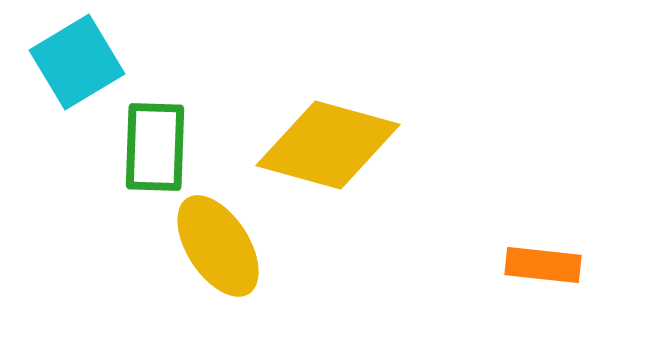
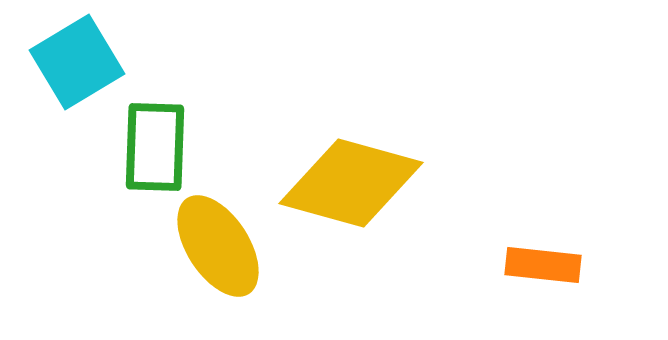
yellow diamond: moved 23 px right, 38 px down
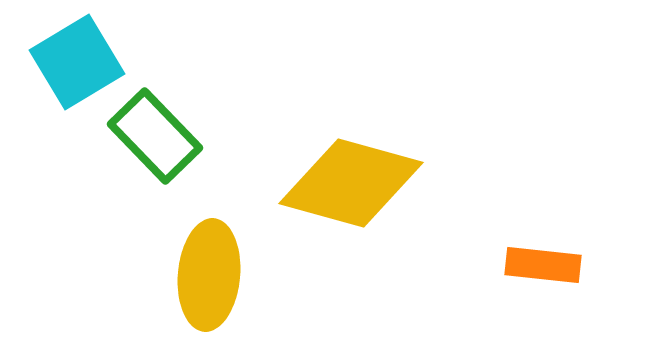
green rectangle: moved 11 px up; rotated 46 degrees counterclockwise
yellow ellipse: moved 9 px left, 29 px down; rotated 38 degrees clockwise
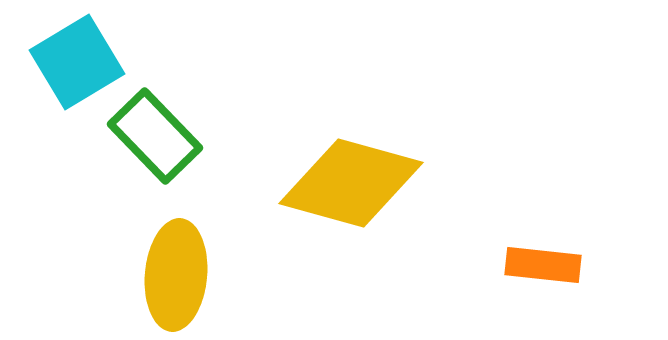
yellow ellipse: moved 33 px left
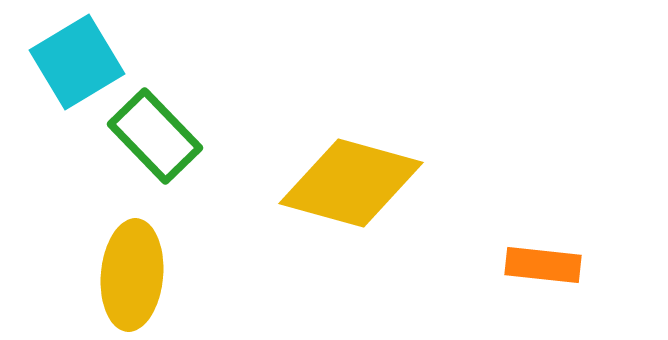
yellow ellipse: moved 44 px left
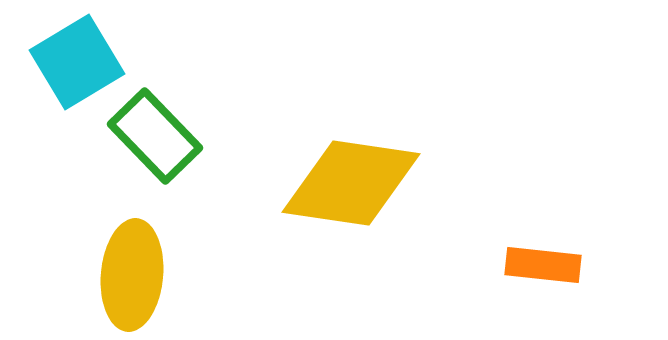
yellow diamond: rotated 7 degrees counterclockwise
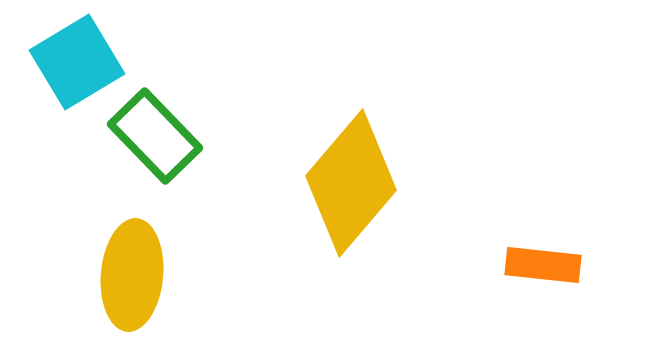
yellow diamond: rotated 58 degrees counterclockwise
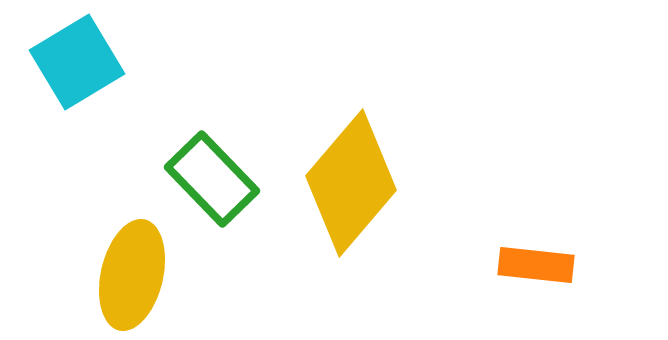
green rectangle: moved 57 px right, 43 px down
orange rectangle: moved 7 px left
yellow ellipse: rotated 8 degrees clockwise
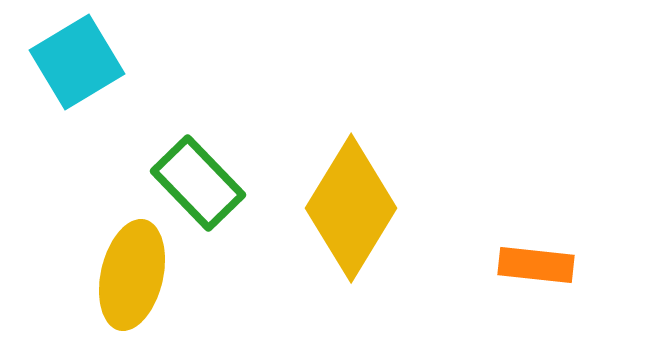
green rectangle: moved 14 px left, 4 px down
yellow diamond: moved 25 px down; rotated 9 degrees counterclockwise
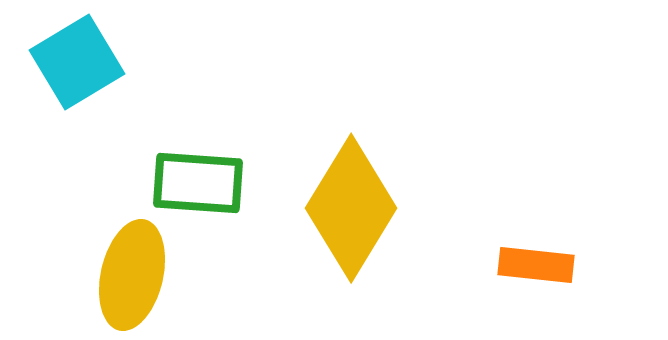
green rectangle: rotated 42 degrees counterclockwise
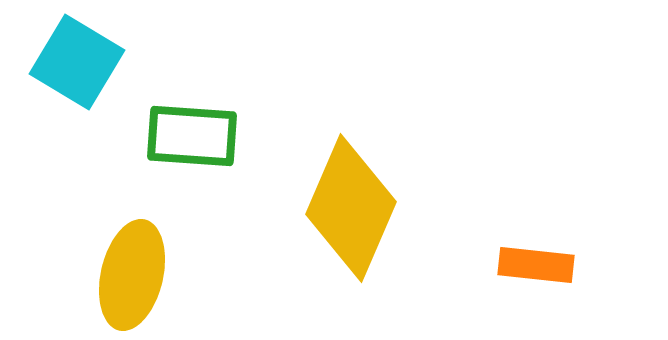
cyan square: rotated 28 degrees counterclockwise
green rectangle: moved 6 px left, 47 px up
yellow diamond: rotated 8 degrees counterclockwise
